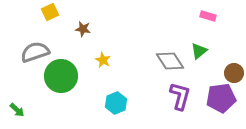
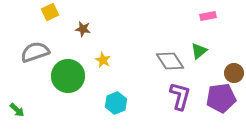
pink rectangle: rotated 28 degrees counterclockwise
green circle: moved 7 px right
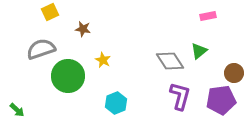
gray semicircle: moved 6 px right, 3 px up
purple pentagon: moved 2 px down
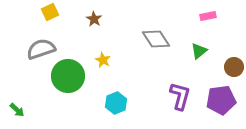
brown star: moved 11 px right, 10 px up; rotated 21 degrees clockwise
gray diamond: moved 14 px left, 22 px up
brown circle: moved 6 px up
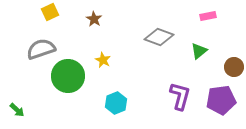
gray diamond: moved 3 px right, 2 px up; rotated 36 degrees counterclockwise
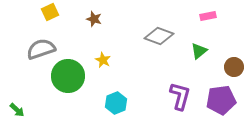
brown star: rotated 14 degrees counterclockwise
gray diamond: moved 1 px up
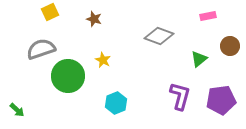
green triangle: moved 8 px down
brown circle: moved 4 px left, 21 px up
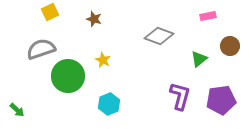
cyan hexagon: moved 7 px left, 1 px down
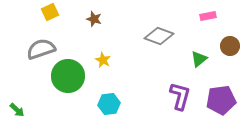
cyan hexagon: rotated 15 degrees clockwise
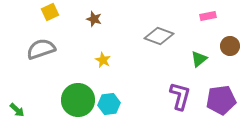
green circle: moved 10 px right, 24 px down
